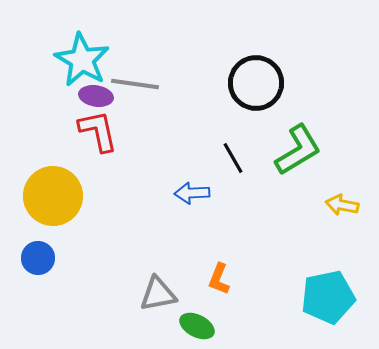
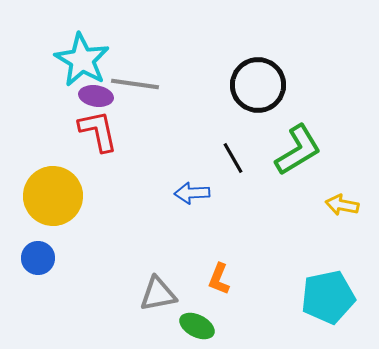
black circle: moved 2 px right, 2 px down
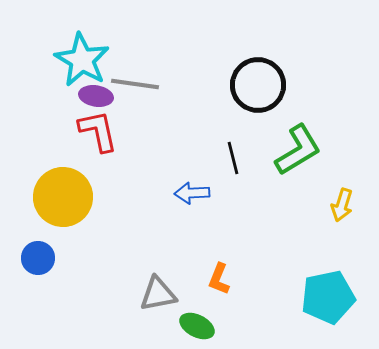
black line: rotated 16 degrees clockwise
yellow circle: moved 10 px right, 1 px down
yellow arrow: rotated 84 degrees counterclockwise
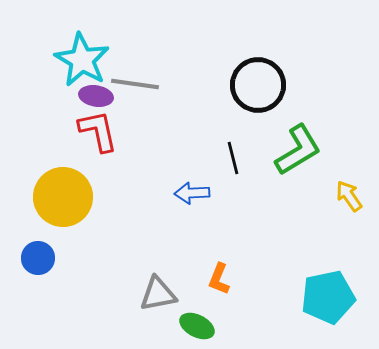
yellow arrow: moved 7 px right, 9 px up; rotated 128 degrees clockwise
